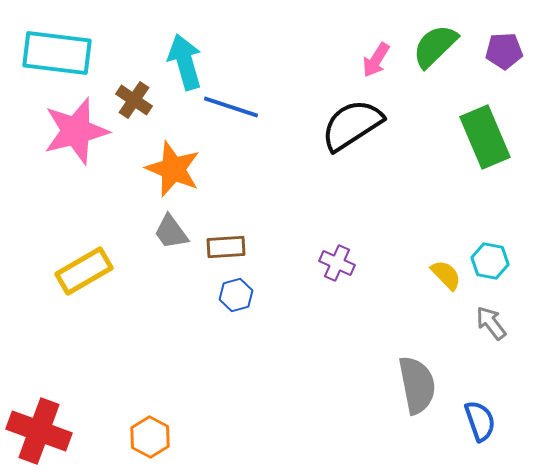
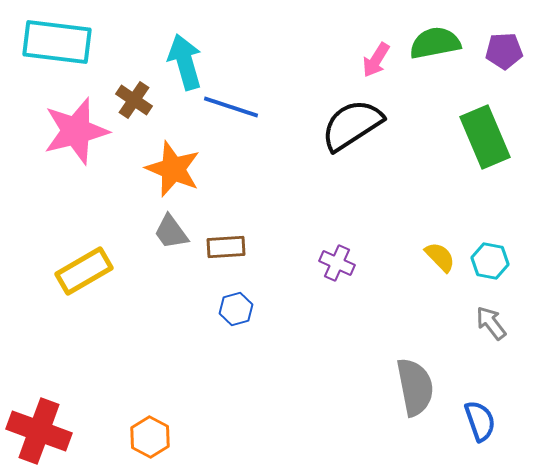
green semicircle: moved 3 px up; rotated 33 degrees clockwise
cyan rectangle: moved 11 px up
yellow semicircle: moved 6 px left, 18 px up
blue hexagon: moved 14 px down
gray semicircle: moved 2 px left, 2 px down
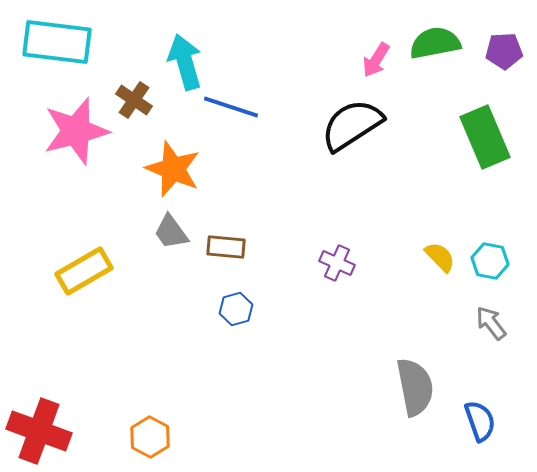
brown rectangle: rotated 9 degrees clockwise
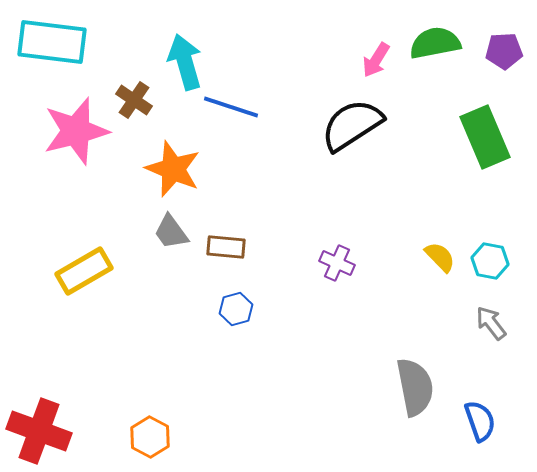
cyan rectangle: moved 5 px left
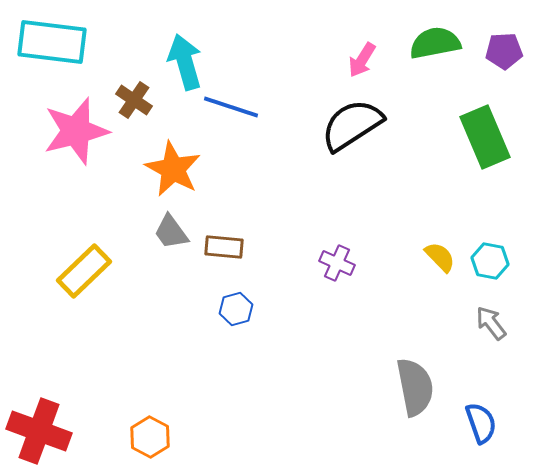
pink arrow: moved 14 px left
orange star: rotated 6 degrees clockwise
brown rectangle: moved 2 px left
yellow rectangle: rotated 14 degrees counterclockwise
blue semicircle: moved 1 px right, 2 px down
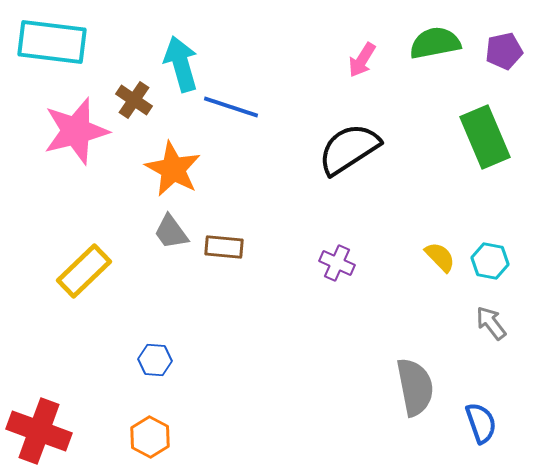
purple pentagon: rotated 9 degrees counterclockwise
cyan arrow: moved 4 px left, 2 px down
black semicircle: moved 3 px left, 24 px down
blue hexagon: moved 81 px left, 51 px down; rotated 20 degrees clockwise
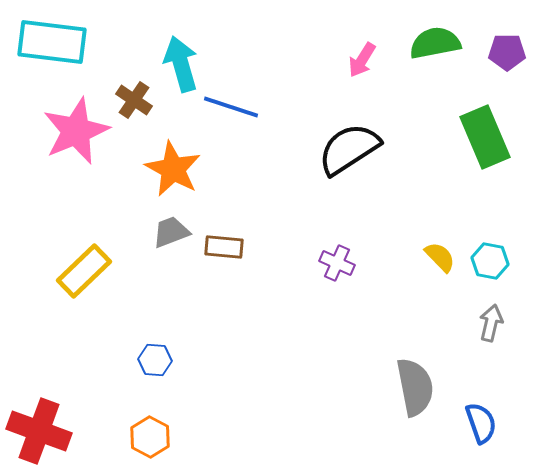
purple pentagon: moved 3 px right, 1 px down; rotated 12 degrees clockwise
pink star: rotated 8 degrees counterclockwise
gray trapezoid: rotated 105 degrees clockwise
gray arrow: rotated 51 degrees clockwise
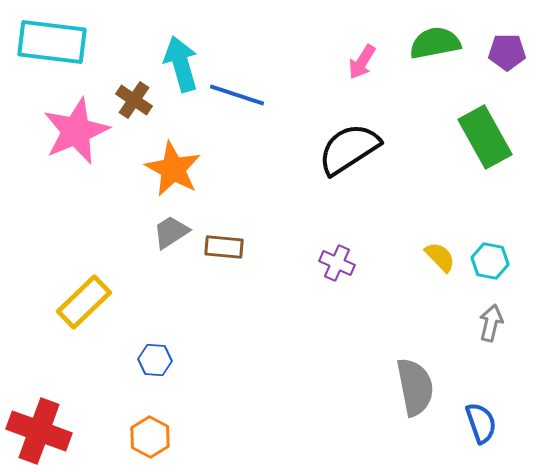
pink arrow: moved 2 px down
blue line: moved 6 px right, 12 px up
green rectangle: rotated 6 degrees counterclockwise
gray trapezoid: rotated 12 degrees counterclockwise
yellow rectangle: moved 31 px down
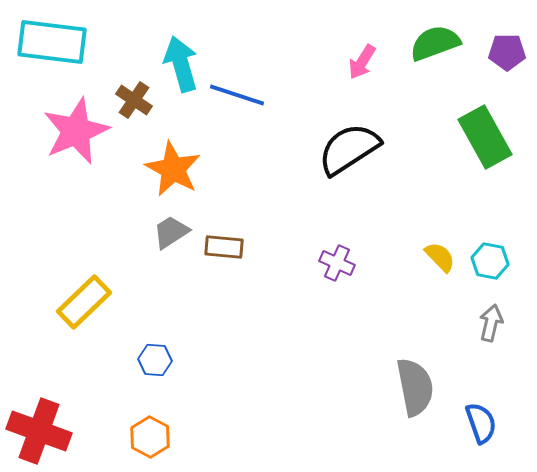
green semicircle: rotated 9 degrees counterclockwise
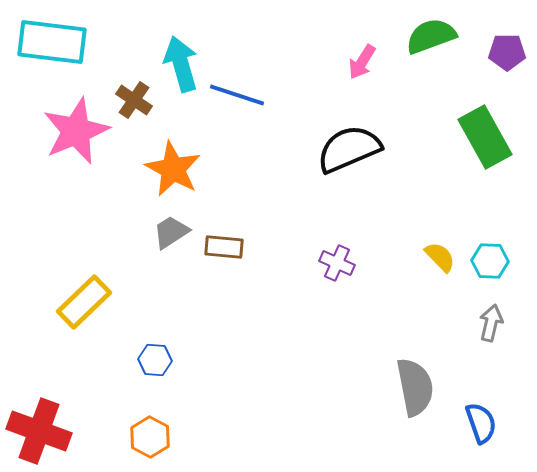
green semicircle: moved 4 px left, 7 px up
black semicircle: rotated 10 degrees clockwise
cyan hexagon: rotated 9 degrees counterclockwise
